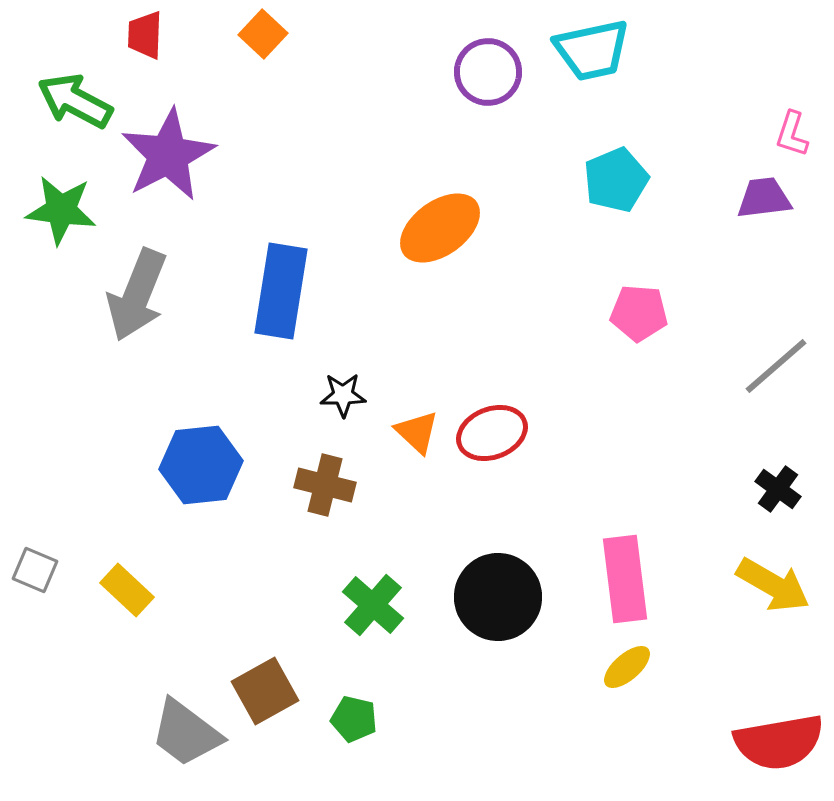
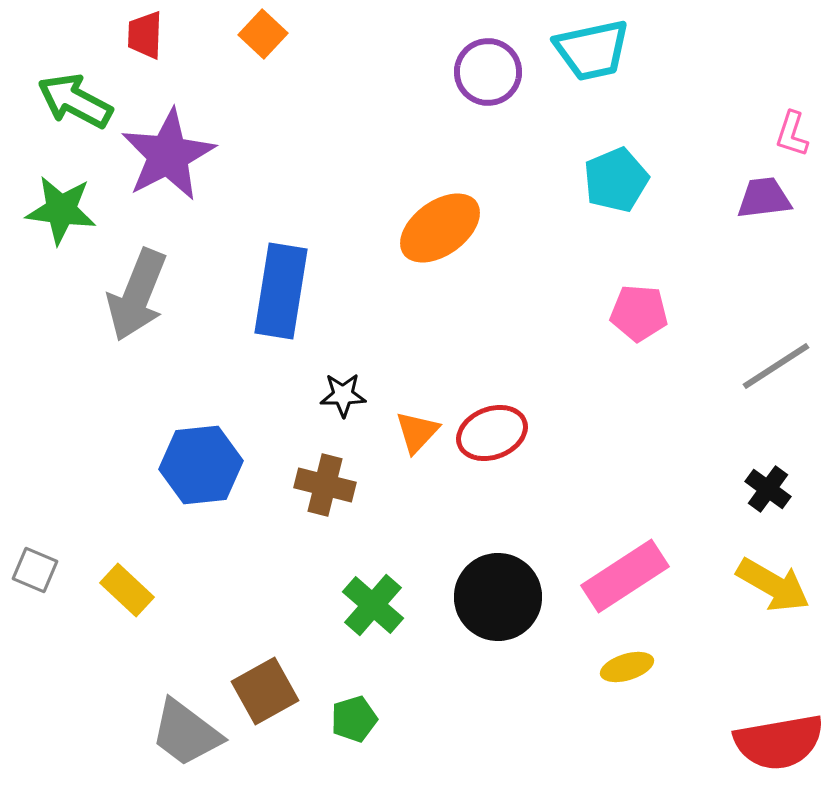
gray line: rotated 8 degrees clockwise
orange triangle: rotated 30 degrees clockwise
black cross: moved 10 px left
pink rectangle: moved 3 px up; rotated 64 degrees clockwise
yellow ellipse: rotated 24 degrees clockwise
green pentagon: rotated 30 degrees counterclockwise
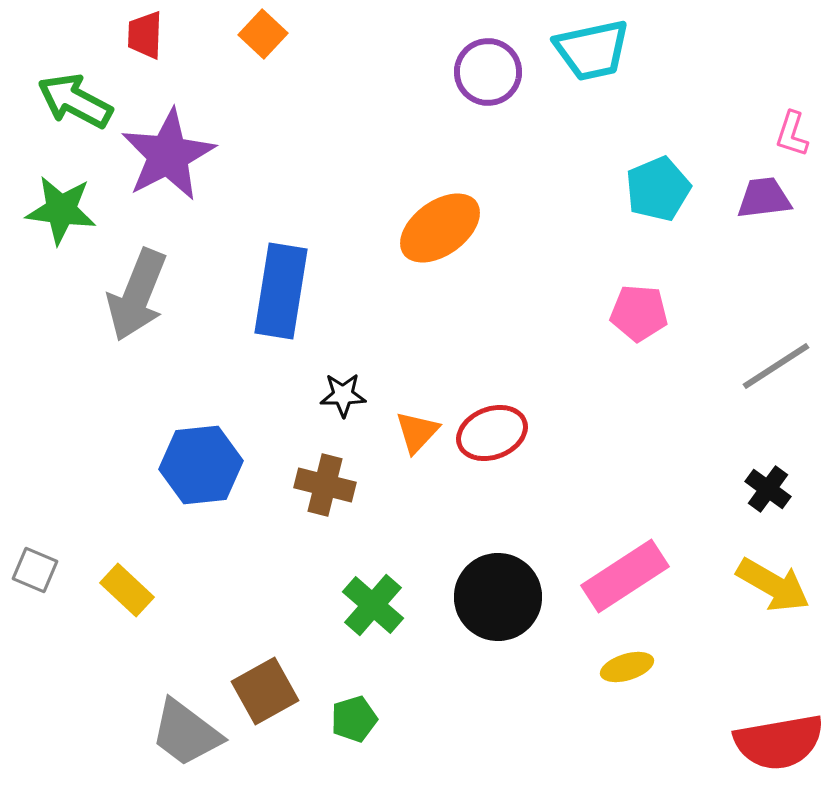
cyan pentagon: moved 42 px right, 9 px down
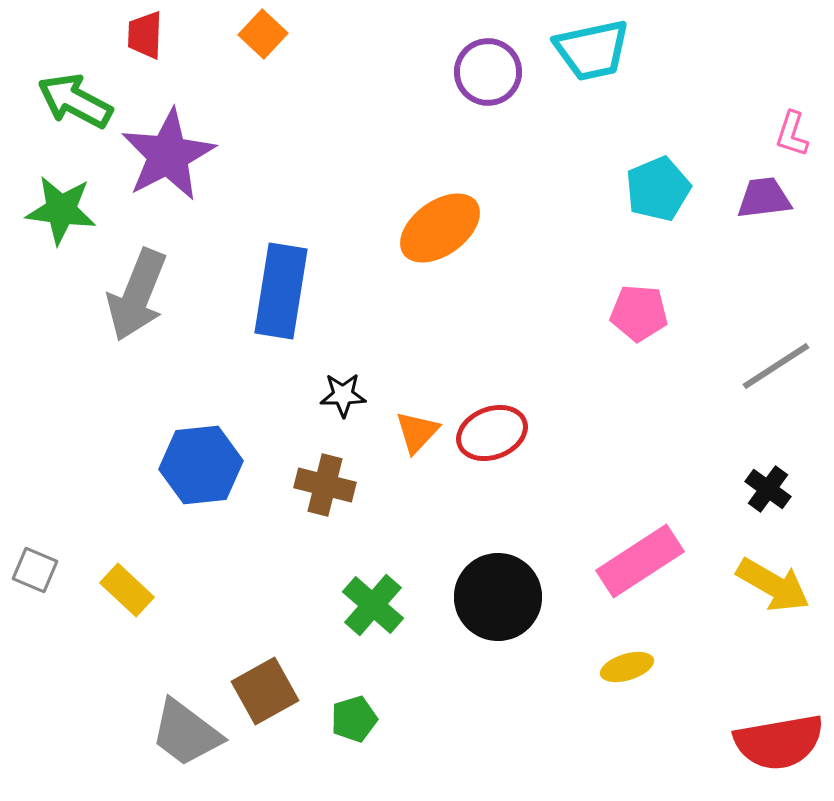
pink rectangle: moved 15 px right, 15 px up
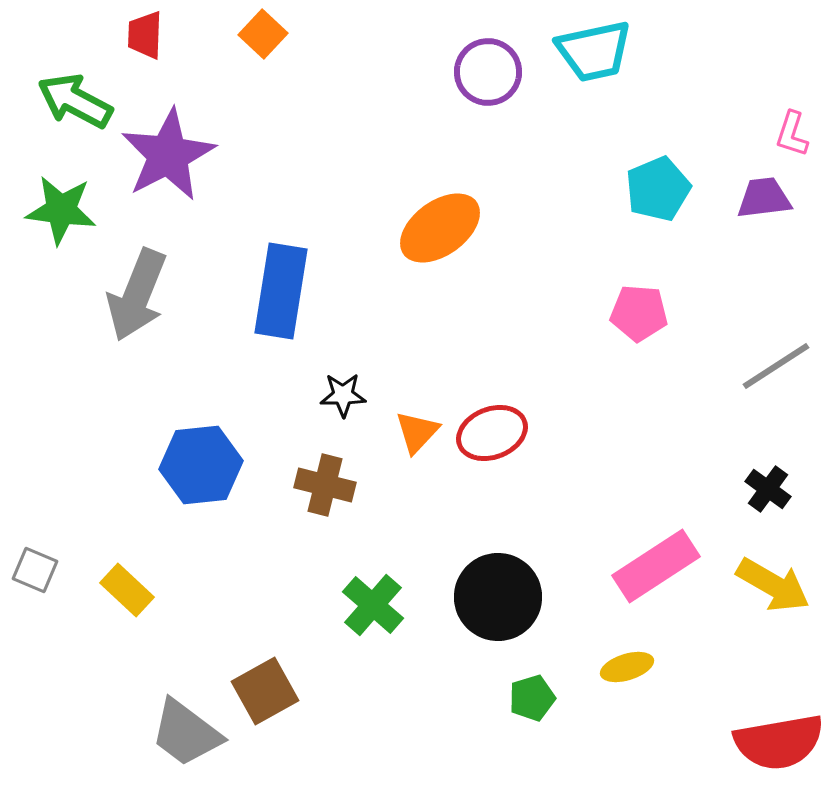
cyan trapezoid: moved 2 px right, 1 px down
pink rectangle: moved 16 px right, 5 px down
green pentagon: moved 178 px right, 21 px up
